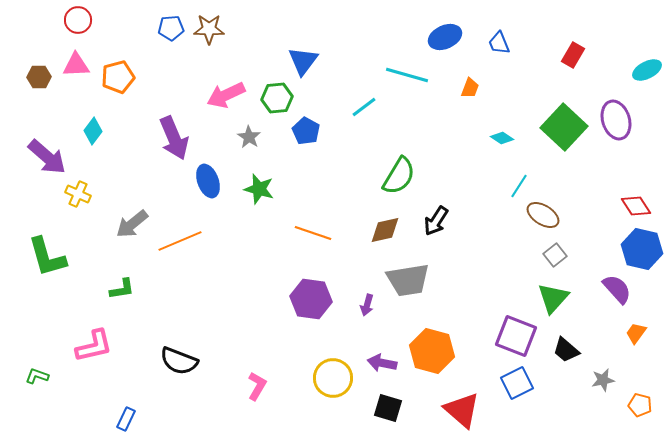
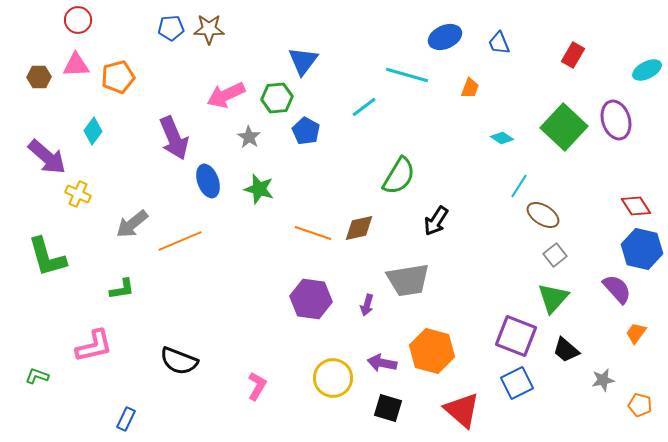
brown diamond at (385, 230): moved 26 px left, 2 px up
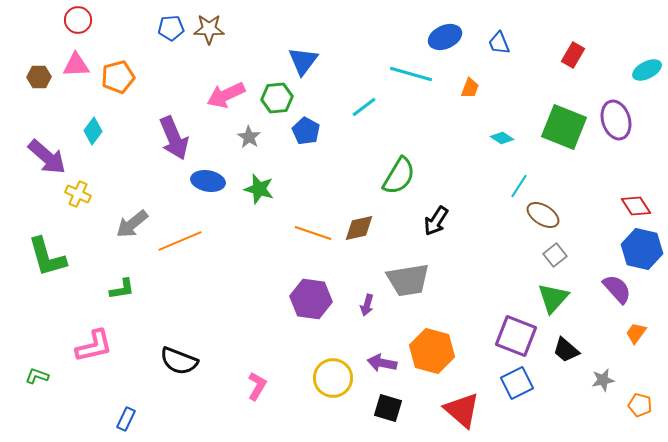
cyan line at (407, 75): moved 4 px right, 1 px up
green square at (564, 127): rotated 21 degrees counterclockwise
blue ellipse at (208, 181): rotated 60 degrees counterclockwise
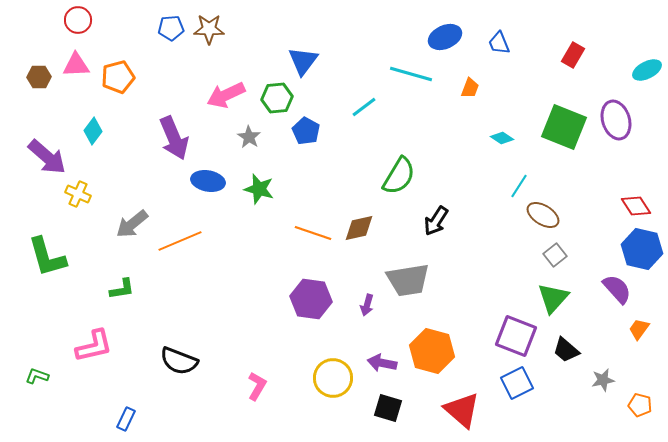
orange trapezoid at (636, 333): moved 3 px right, 4 px up
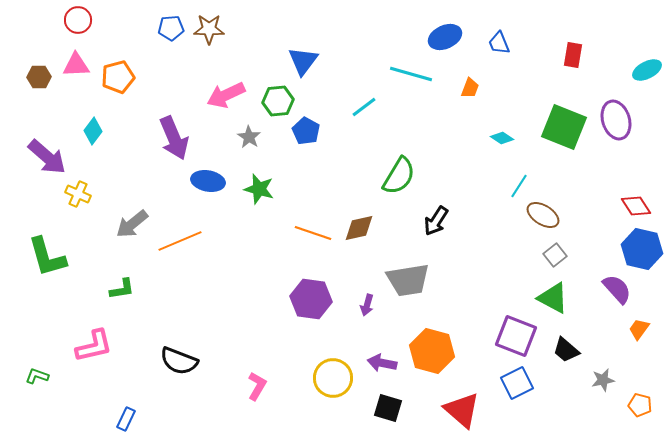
red rectangle at (573, 55): rotated 20 degrees counterclockwise
green hexagon at (277, 98): moved 1 px right, 3 px down
green triangle at (553, 298): rotated 44 degrees counterclockwise
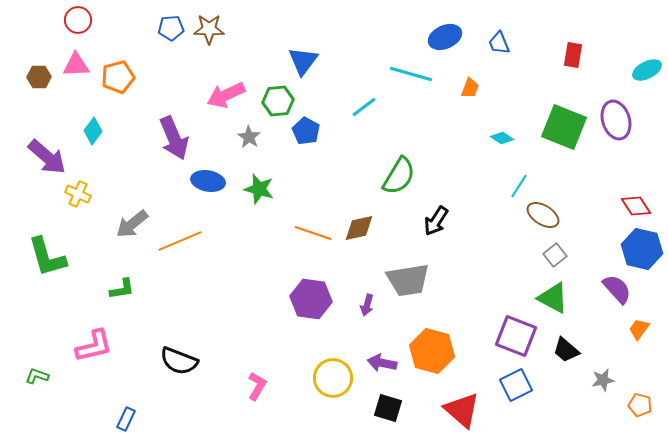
blue square at (517, 383): moved 1 px left, 2 px down
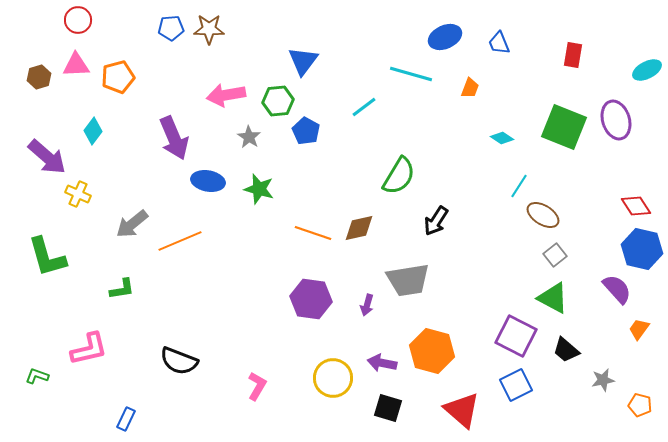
brown hexagon at (39, 77): rotated 15 degrees counterclockwise
pink arrow at (226, 95): rotated 15 degrees clockwise
purple square at (516, 336): rotated 6 degrees clockwise
pink L-shape at (94, 346): moved 5 px left, 3 px down
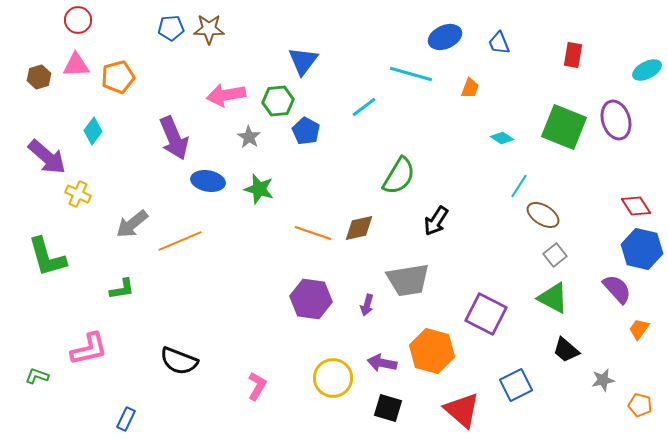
purple square at (516, 336): moved 30 px left, 22 px up
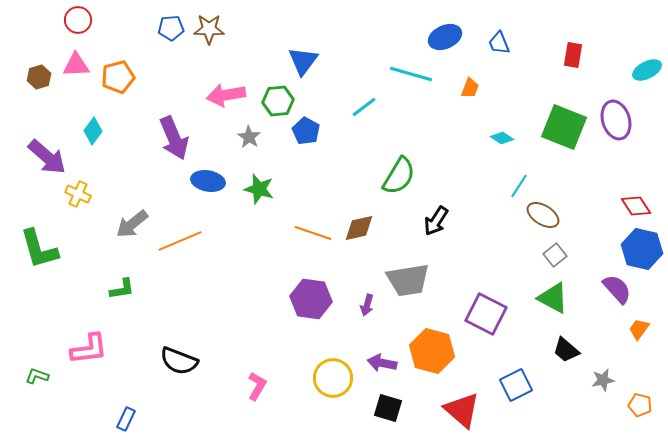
green L-shape at (47, 257): moved 8 px left, 8 px up
pink L-shape at (89, 349): rotated 6 degrees clockwise
